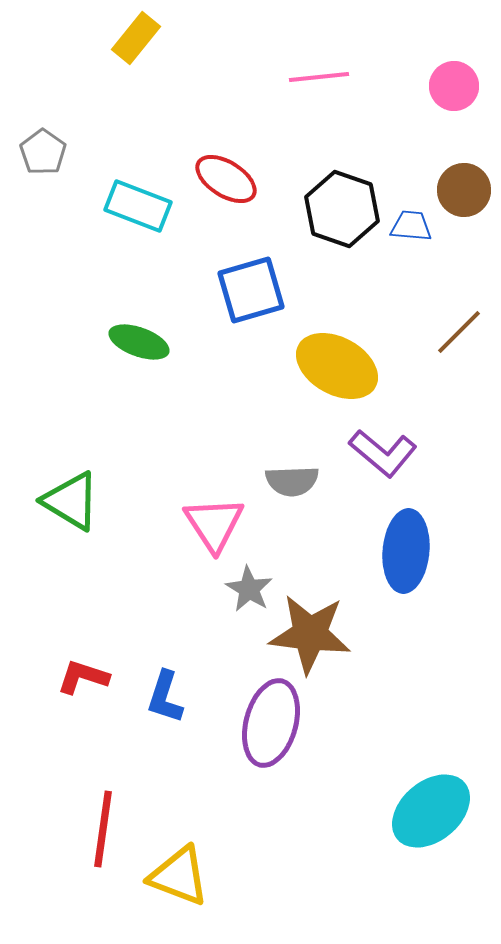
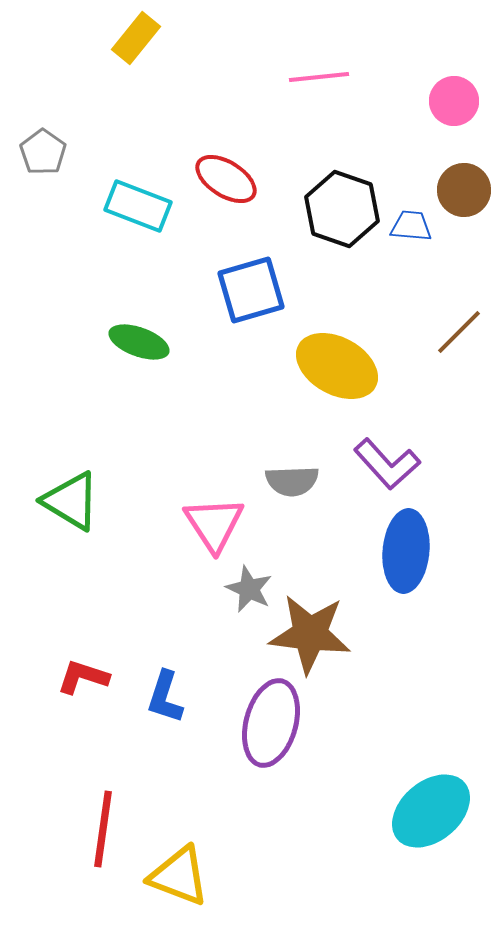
pink circle: moved 15 px down
purple L-shape: moved 4 px right, 11 px down; rotated 8 degrees clockwise
gray star: rotated 6 degrees counterclockwise
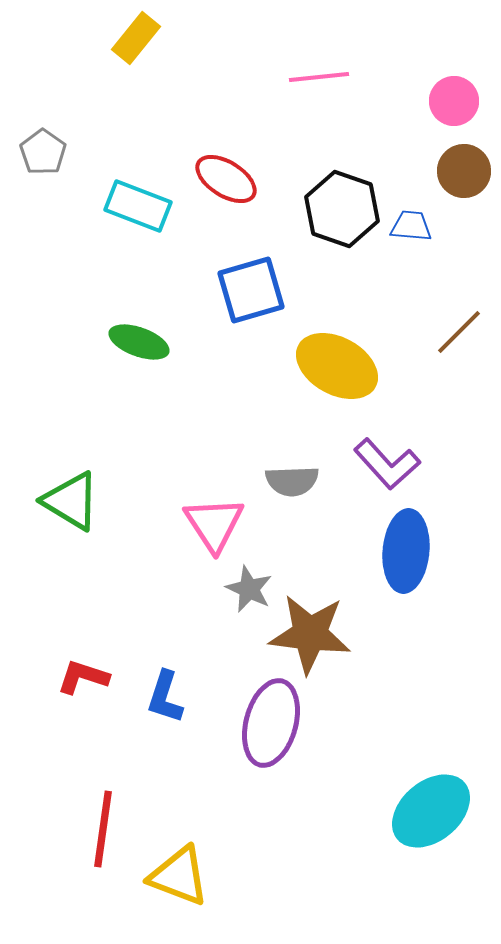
brown circle: moved 19 px up
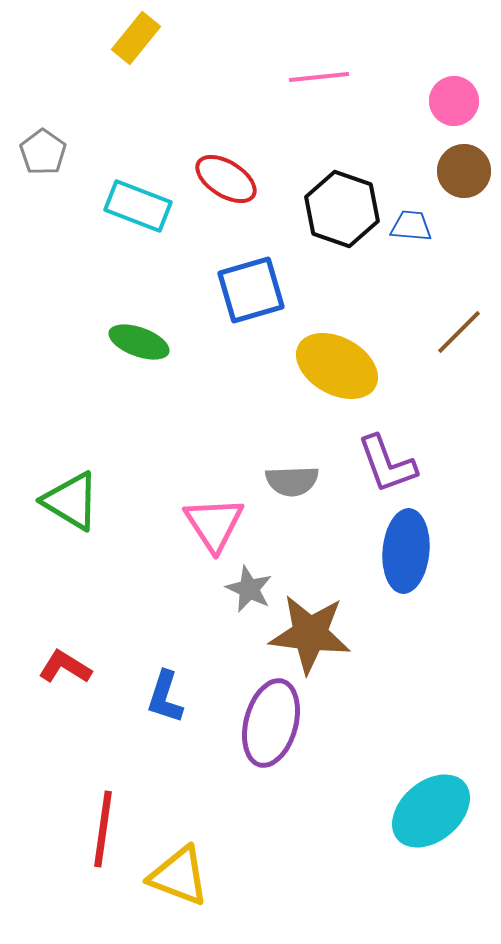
purple L-shape: rotated 22 degrees clockwise
red L-shape: moved 18 px left, 10 px up; rotated 14 degrees clockwise
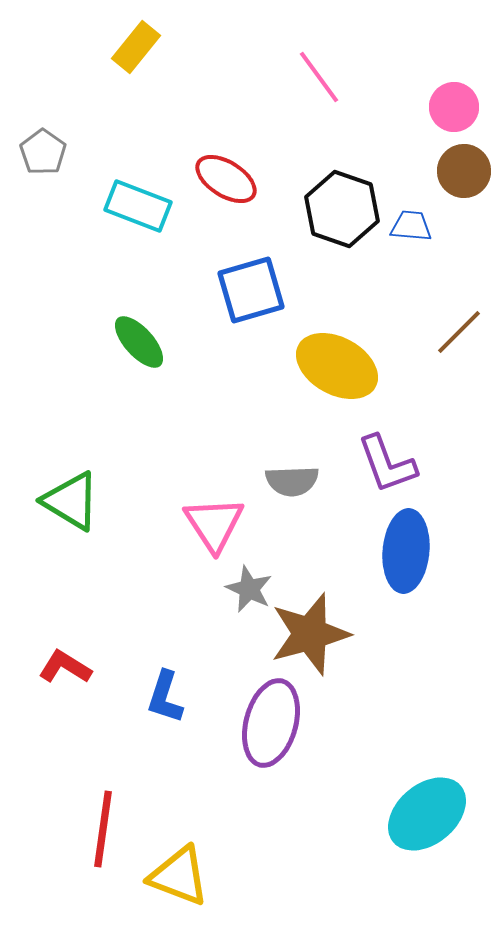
yellow rectangle: moved 9 px down
pink line: rotated 60 degrees clockwise
pink circle: moved 6 px down
green ellipse: rotated 28 degrees clockwise
brown star: rotated 22 degrees counterclockwise
cyan ellipse: moved 4 px left, 3 px down
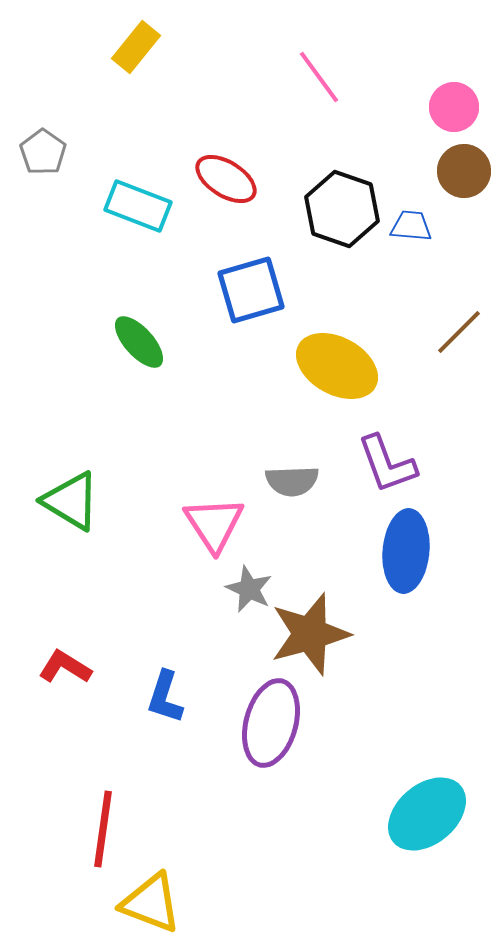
yellow triangle: moved 28 px left, 27 px down
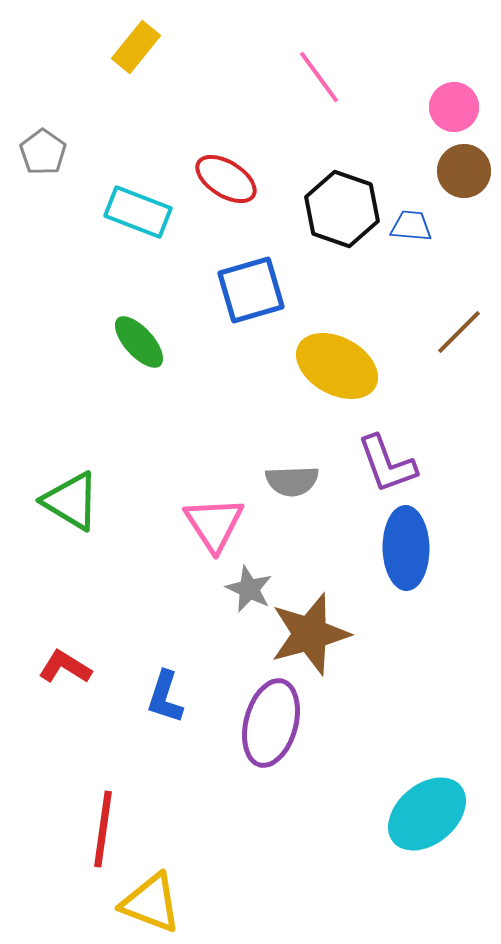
cyan rectangle: moved 6 px down
blue ellipse: moved 3 px up; rotated 6 degrees counterclockwise
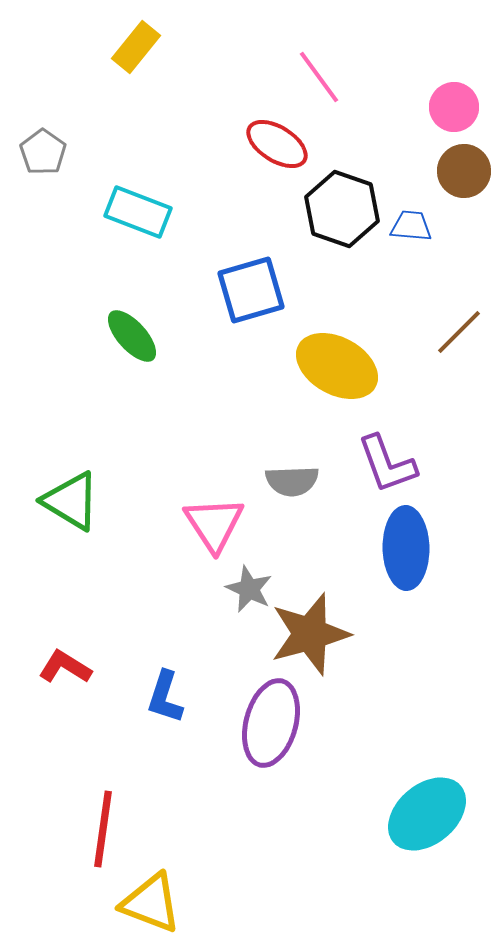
red ellipse: moved 51 px right, 35 px up
green ellipse: moved 7 px left, 6 px up
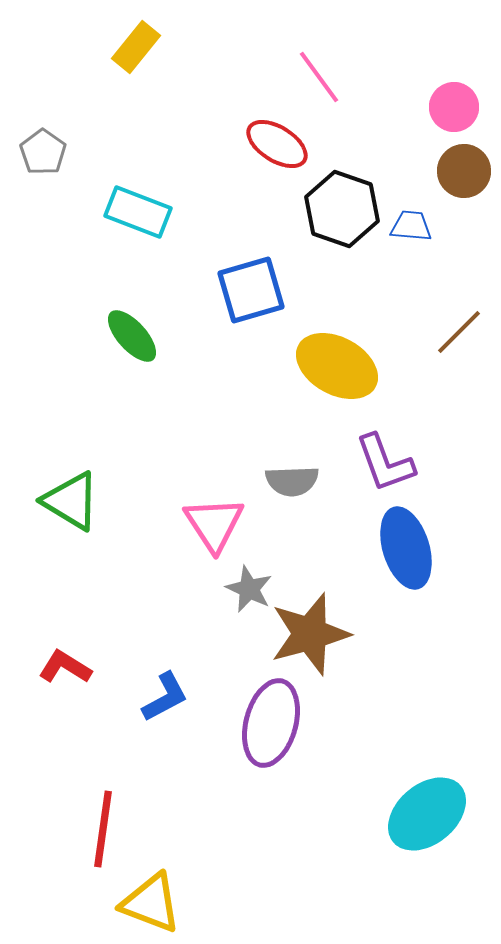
purple L-shape: moved 2 px left, 1 px up
blue ellipse: rotated 16 degrees counterclockwise
blue L-shape: rotated 136 degrees counterclockwise
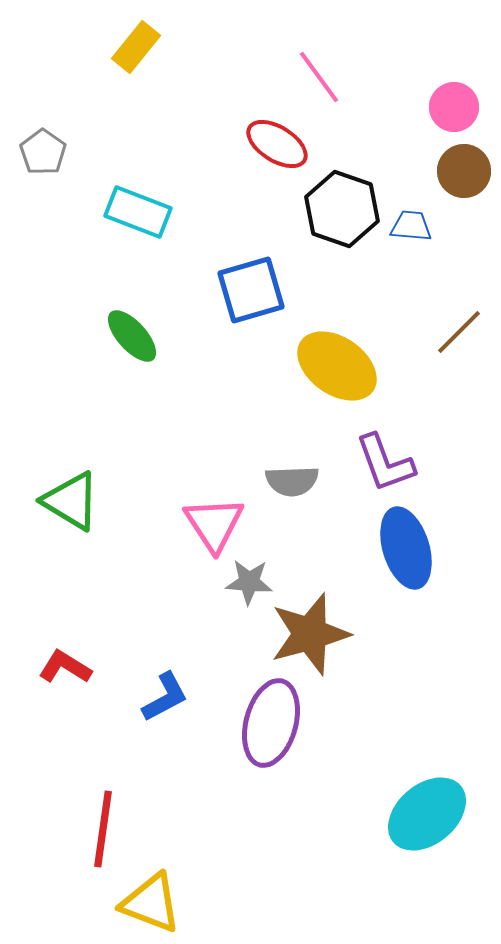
yellow ellipse: rotated 6 degrees clockwise
gray star: moved 7 px up; rotated 21 degrees counterclockwise
